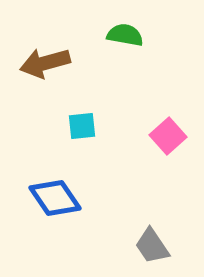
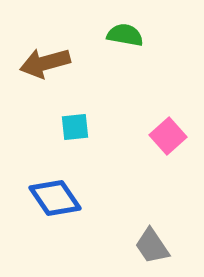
cyan square: moved 7 px left, 1 px down
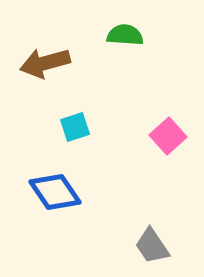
green semicircle: rotated 6 degrees counterclockwise
cyan square: rotated 12 degrees counterclockwise
blue diamond: moved 6 px up
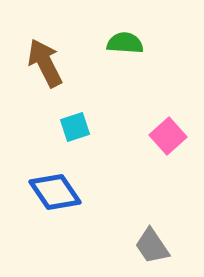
green semicircle: moved 8 px down
brown arrow: rotated 78 degrees clockwise
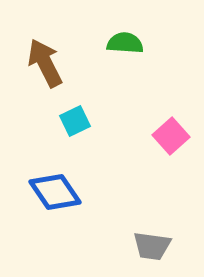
cyan square: moved 6 px up; rotated 8 degrees counterclockwise
pink square: moved 3 px right
gray trapezoid: rotated 48 degrees counterclockwise
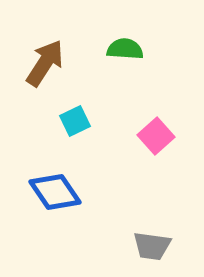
green semicircle: moved 6 px down
brown arrow: rotated 60 degrees clockwise
pink square: moved 15 px left
